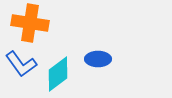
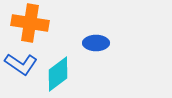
blue ellipse: moved 2 px left, 16 px up
blue L-shape: rotated 20 degrees counterclockwise
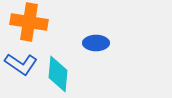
orange cross: moved 1 px left, 1 px up
cyan diamond: rotated 48 degrees counterclockwise
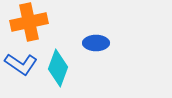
orange cross: rotated 21 degrees counterclockwise
cyan diamond: moved 6 px up; rotated 15 degrees clockwise
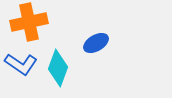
blue ellipse: rotated 30 degrees counterclockwise
